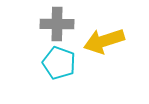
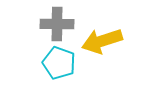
yellow arrow: moved 2 px left
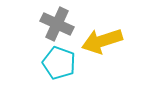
gray cross: rotated 24 degrees clockwise
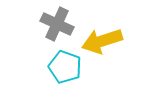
cyan pentagon: moved 6 px right, 4 px down
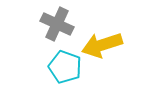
yellow arrow: moved 4 px down
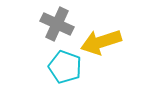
yellow arrow: moved 1 px left, 3 px up
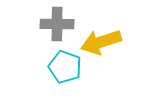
gray cross: rotated 24 degrees counterclockwise
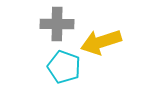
cyan pentagon: moved 1 px left
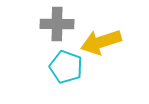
cyan pentagon: moved 2 px right
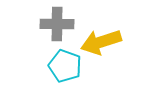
cyan pentagon: moved 1 px left, 1 px up
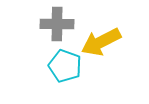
yellow arrow: rotated 9 degrees counterclockwise
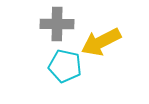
cyan pentagon: rotated 8 degrees counterclockwise
